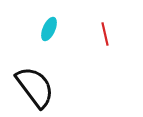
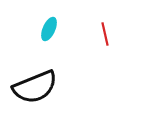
black semicircle: rotated 105 degrees clockwise
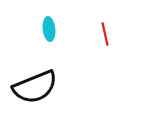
cyan ellipse: rotated 30 degrees counterclockwise
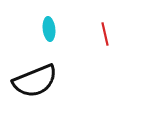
black semicircle: moved 6 px up
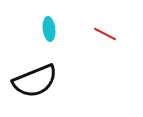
red line: rotated 50 degrees counterclockwise
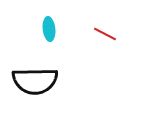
black semicircle: rotated 21 degrees clockwise
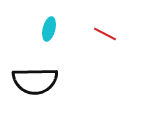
cyan ellipse: rotated 20 degrees clockwise
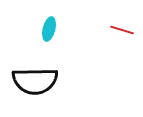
red line: moved 17 px right, 4 px up; rotated 10 degrees counterclockwise
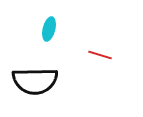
red line: moved 22 px left, 25 px down
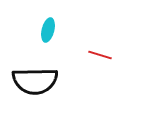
cyan ellipse: moved 1 px left, 1 px down
